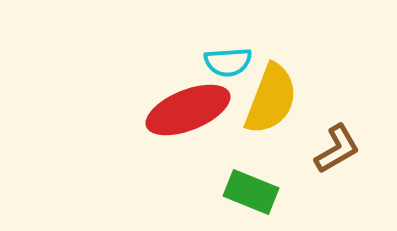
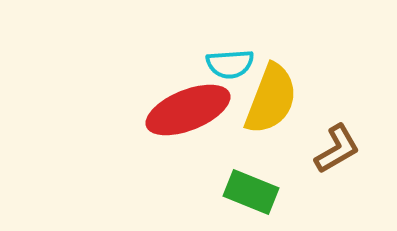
cyan semicircle: moved 2 px right, 2 px down
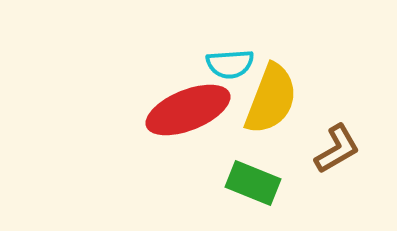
green rectangle: moved 2 px right, 9 px up
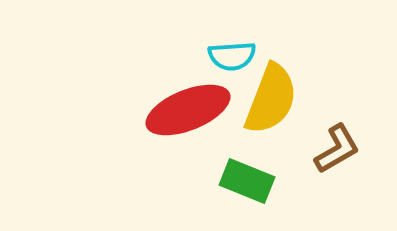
cyan semicircle: moved 2 px right, 8 px up
green rectangle: moved 6 px left, 2 px up
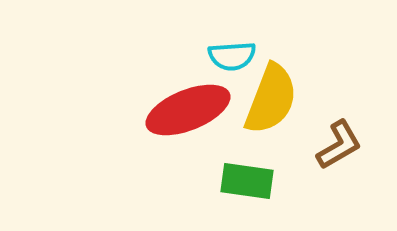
brown L-shape: moved 2 px right, 4 px up
green rectangle: rotated 14 degrees counterclockwise
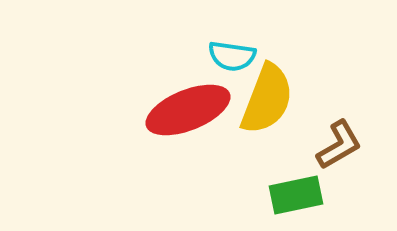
cyan semicircle: rotated 12 degrees clockwise
yellow semicircle: moved 4 px left
green rectangle: moved 49 px right, 14 px down; rotated 20 degrees counterclockwise
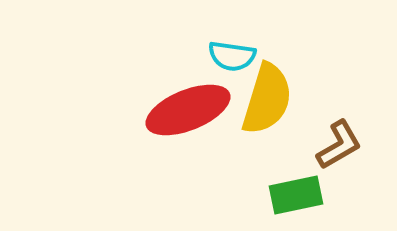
yellow semicircle: rotated 4 degrees counterclockwise
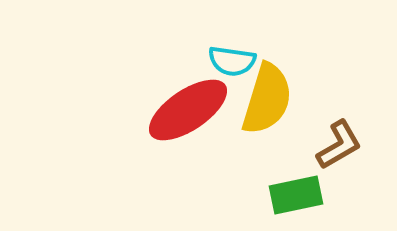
cyan semicircle: moved 5 px down
red ellipse: rotated 12 degrees counterclockwise
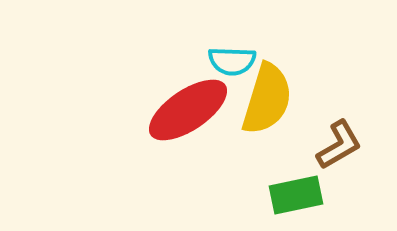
cyan semicircle: rotated 6 degrees counterclockwise
